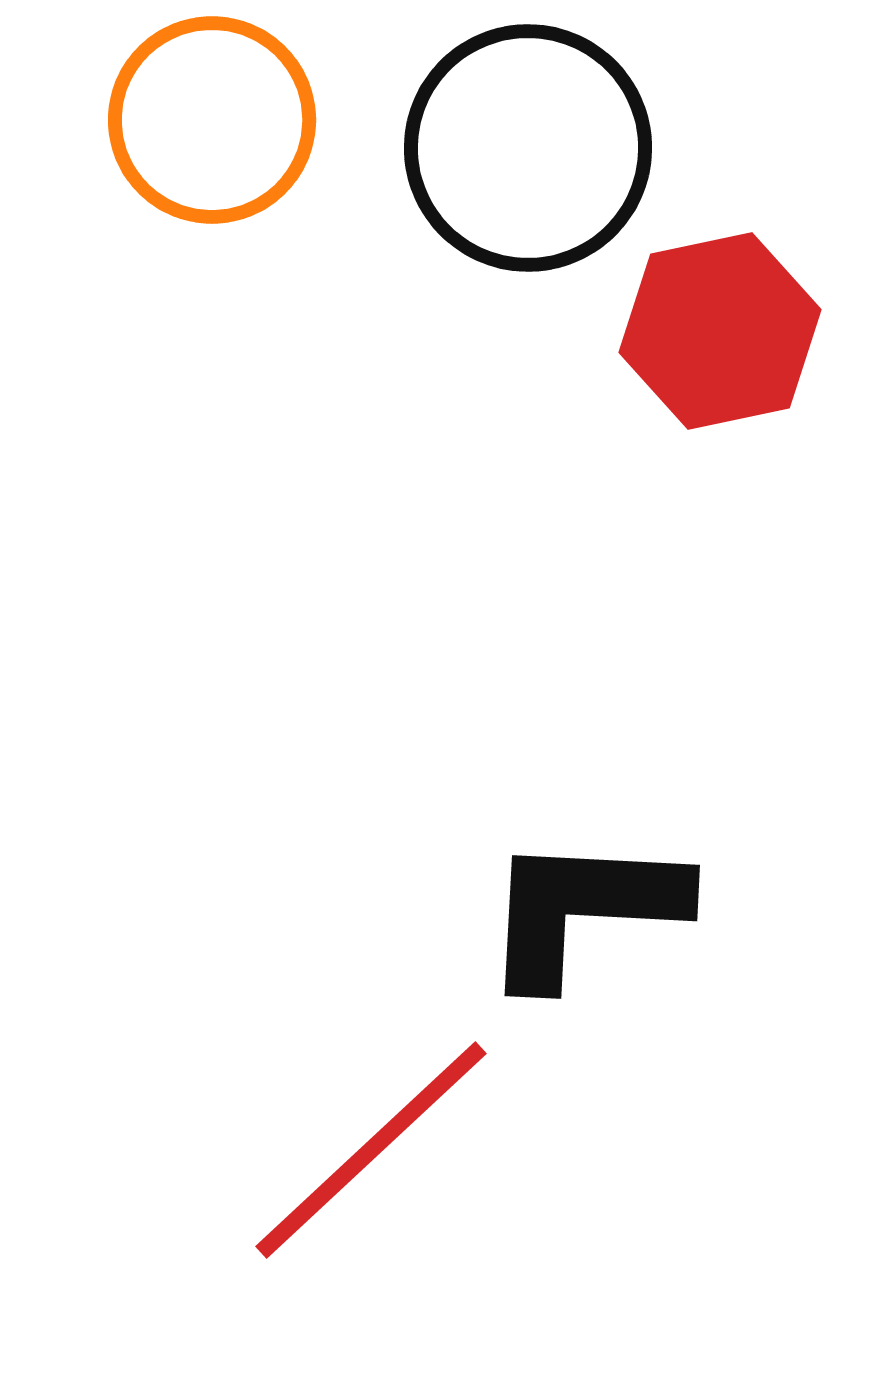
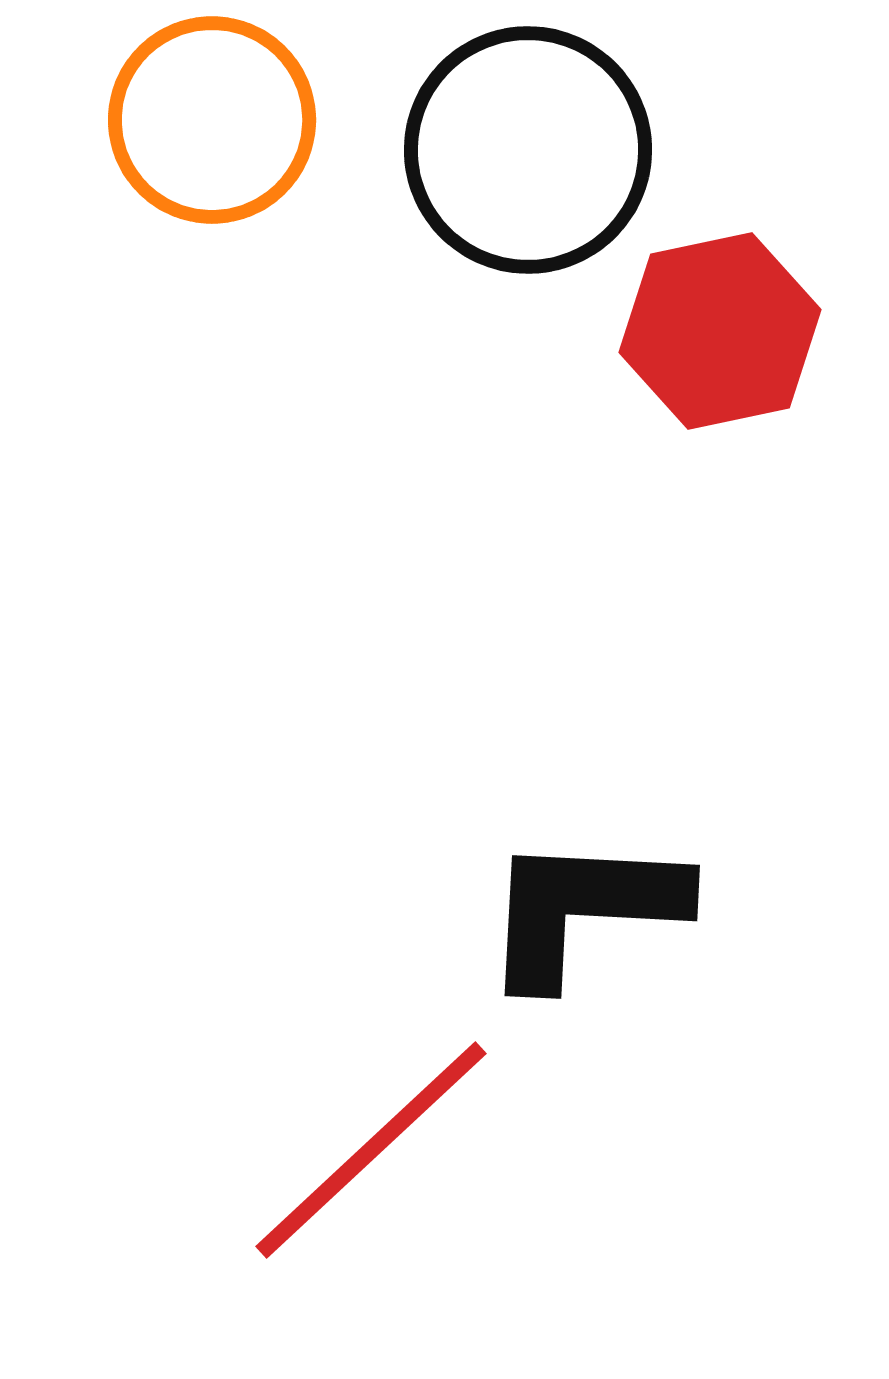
black circle: moved 2 px down
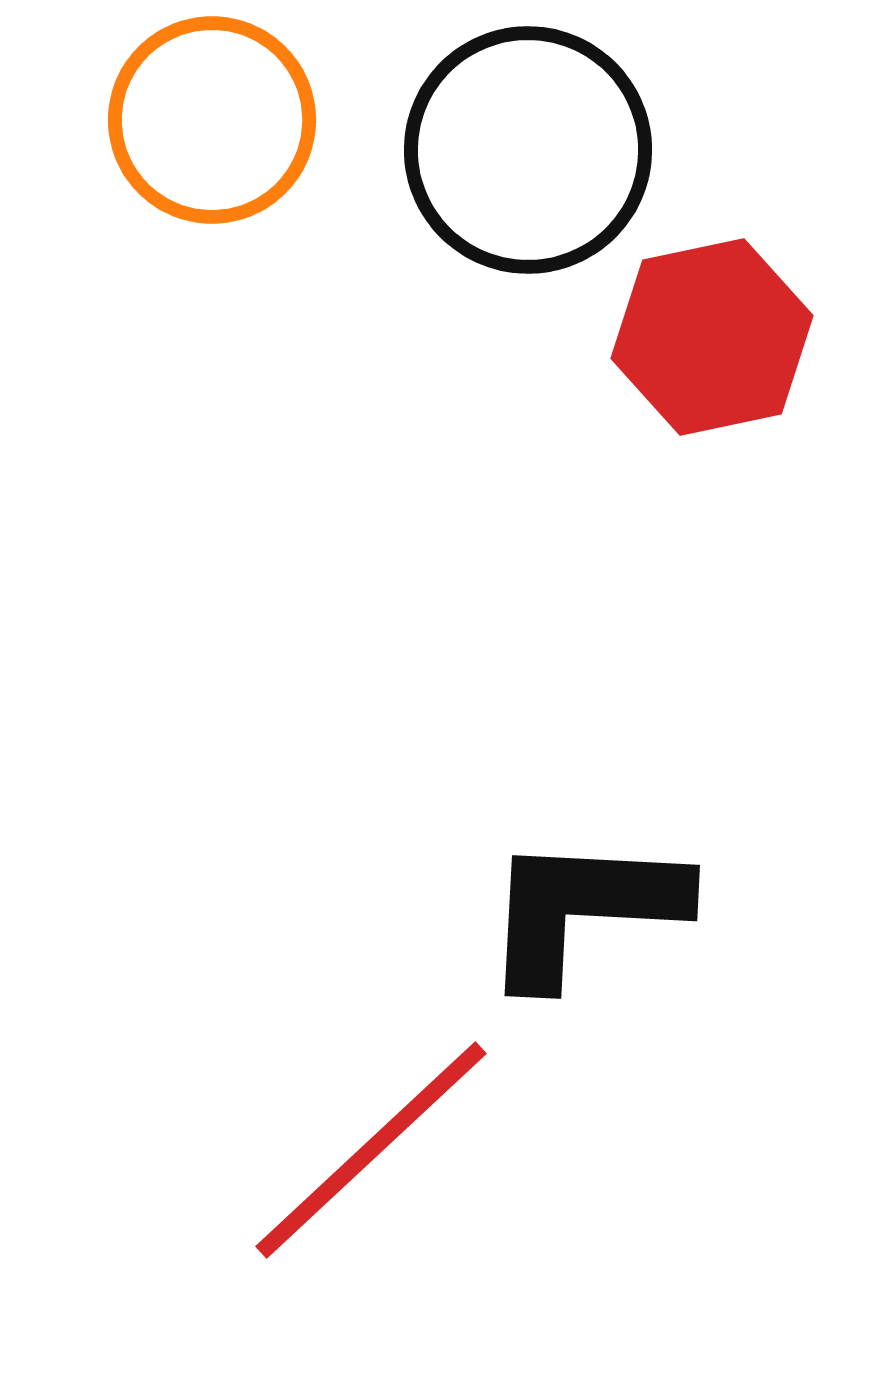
red hexagon: moved 8 px left, 6 px down
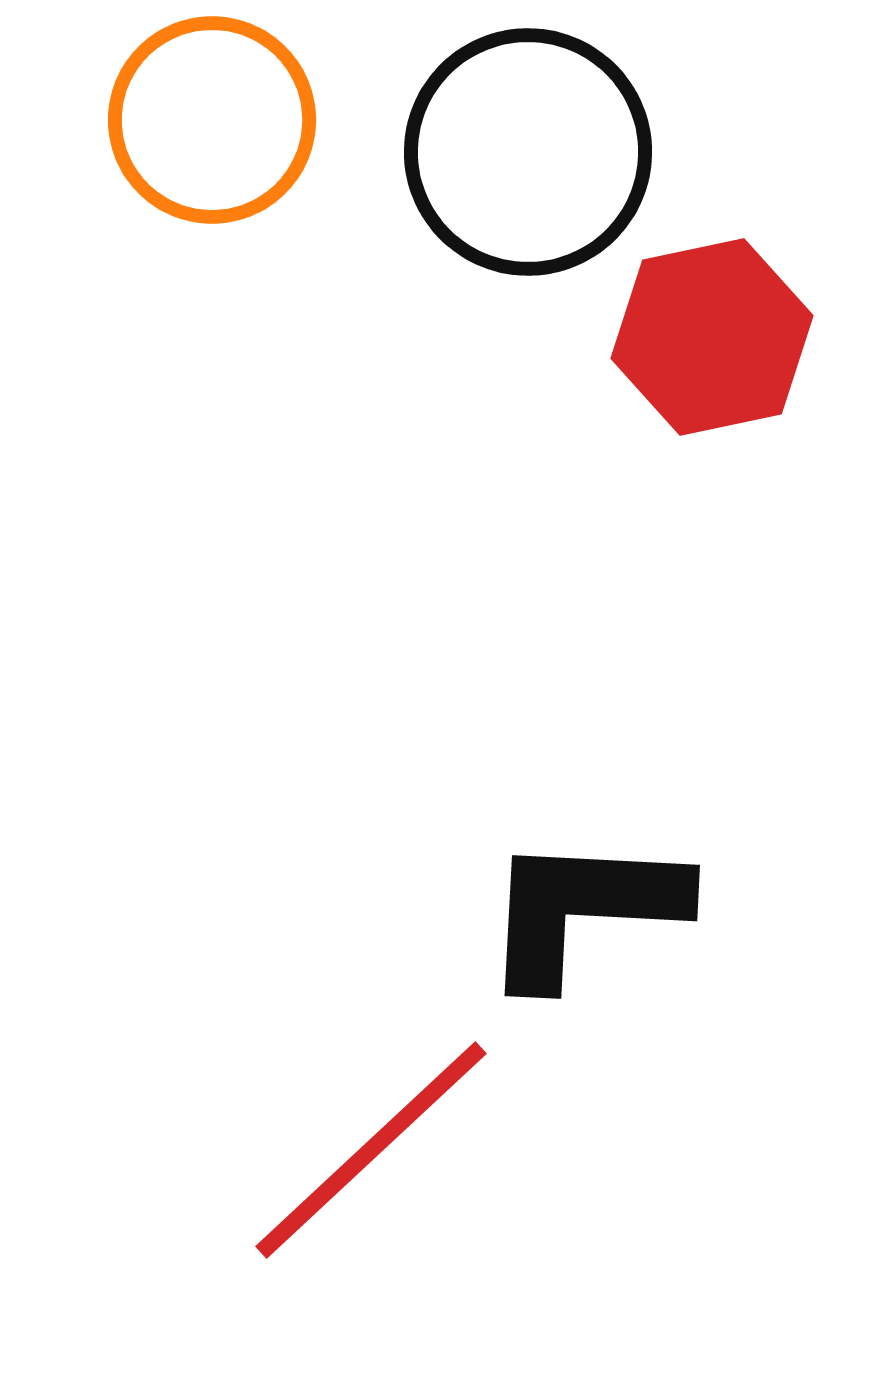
black circle: moved 2 px down
